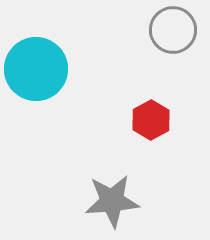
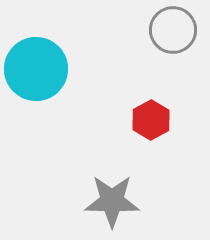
gray star: rotated 6 degrees clockwise
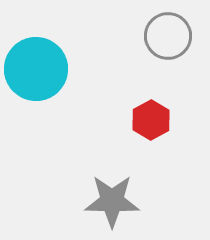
gray circle: moved 5 px left, 6 px down
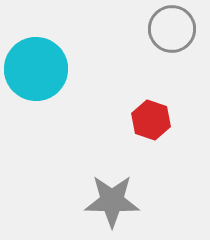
gray circle: moved 4 px right, 7 px up
red hexagon: rotated 12 degrees counterclockwise
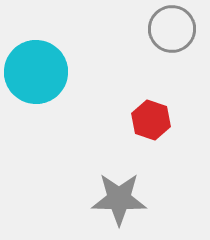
cyan circle: moved 3 px down
gray star: moved 7 px right, 2 px up
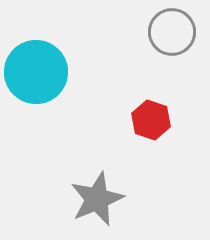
gray circle: moved 3 px down
gray star: moved 22 px left; rotated 24 degrees counterclockwise
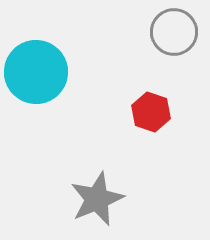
gray circle: moved 2 px right
red hexagon: moved 8 px up
